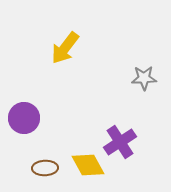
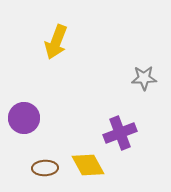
yellow arrow: moved 9 px left, 6 px up; rotated 16 degrees counterclockwise
purple cross: moved 9 px up; rotated 12 degrees clockwise
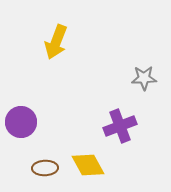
purple circle: moved 3 px left, 4 px down
purple cross: moved 7 px up
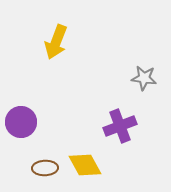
gray star: rotated 10 degrees clockwise
yellow diamond: moved 3 px left
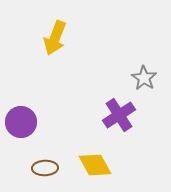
yellow arrow: moved 1 px left, 4 px up
gray star: rotated 25 degrees clockwise
purple cross: moved 1 px left, 11 px up; rotated 12 degrees counterclockwise
yellow diamond: moved 10 px right
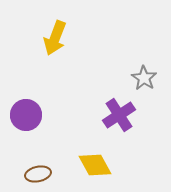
purple circle: moved 5 px right, 7 px up
brown ellipse: moved 7 px left, 6 px down; rotated 10 degrees counterclockwise
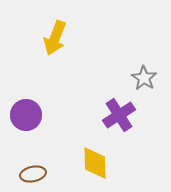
yellow diamond: moved 2 px up; rotated 28 degrees clockwise
brown ellipse: moved 5 px left
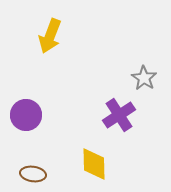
yellow arrow: moved 5 px left, 2 px up
yellow diamond: moved 1 px left, 1 px down
brown ellipse: rotated 20 degrees clockwise
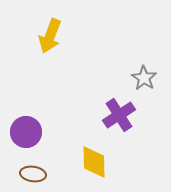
purple circle: moved 17 px down
yellow diamond: moved 2 px up
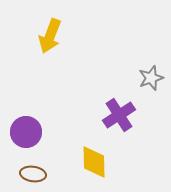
gray star: moved 7 px right; rotated 20 degrees clockwise
